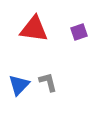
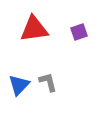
red triangle: rotated 16 degrees counterclockwise
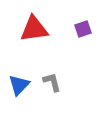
purple square: moved 4 px right, 3 px up
gray L-shape: moved 4 px right
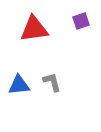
purple square: moved 2 px left, 8 px up
blue triangle: rotated 40 degrees clockwise
